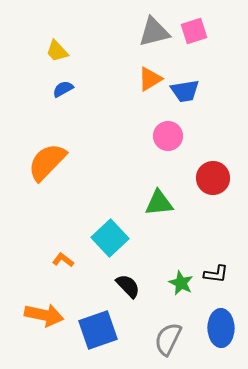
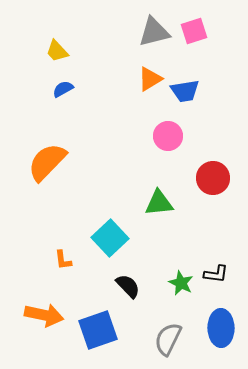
orange L-shape: rotated 135 degrees counterclockwise
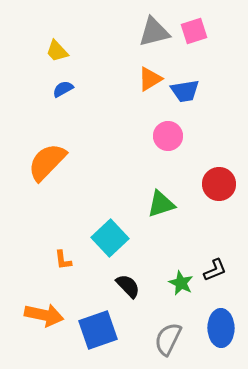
red circle: moved 6 px right, 6 px down
green triangle: moved 2 px right, 1 px down; rotated 12 degrees counterclockwise
black L-shape: moved 1 px left, 4 px up; rotated 30 degrees counterclockwise
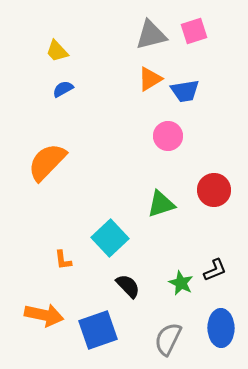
gray triangle: moved 3 px left, 3 px down
red circle: moved 5 px left, 6 px down
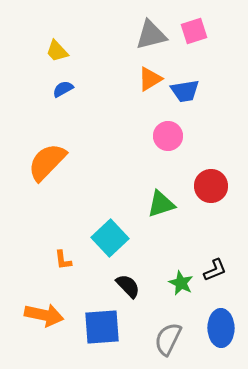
red circle: moved 3 px left, 4 px up
blue square: moved 4 px right, 3 px up; rotated 15 degrees clockwise
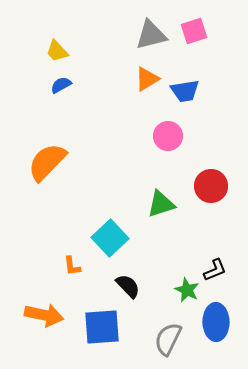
orange triangle: moved 3 px left
blue semicircle: moved 2 px left, 4 px up
orange L-shape: moved 9 px right, 6 px down
green star: moved 6 px right, 7 px down
blue ellipse: moved 5 px left, 6 px up
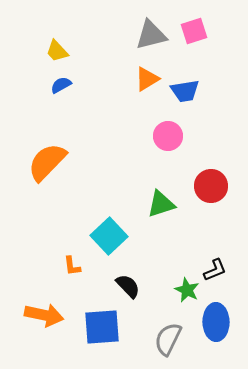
cyan square: moved 1 px left, 2 px up
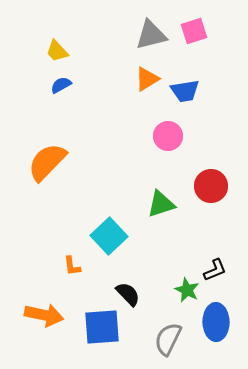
black semicircle: moved 8 px down
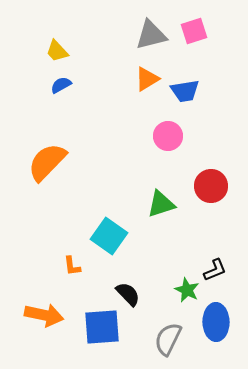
cyan square: rotated 12 degrees counterclockwise
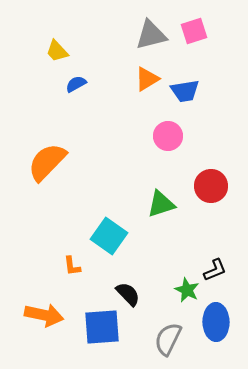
blue semicircle: moved 15 px right, 1 px up
